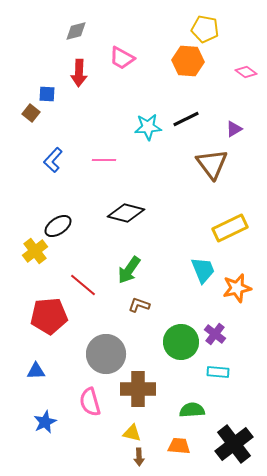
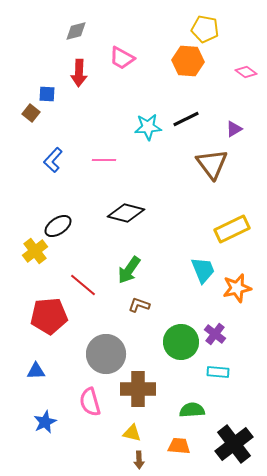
yellow rectangle: moved 2 px right, 1 px down
brown arrow: moved 3 px down
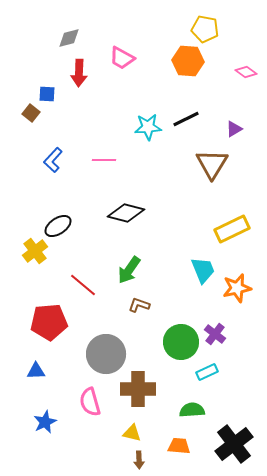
gray diamond: moved 7 px left, 7 px down
brown triangle: rotated 8 degrees clockwise
red pentagon: moved 6 px down
cyan rectangle: moved 11 px left; rotated 30 degrees counterclockwise
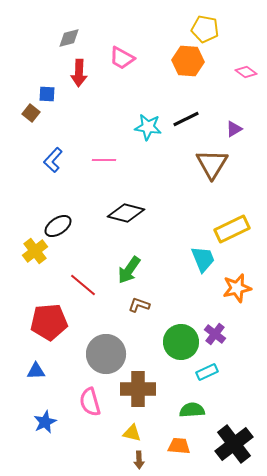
cyan star: rotated 12 degrees clockwise
cyan trapezoid: moved 11 px up
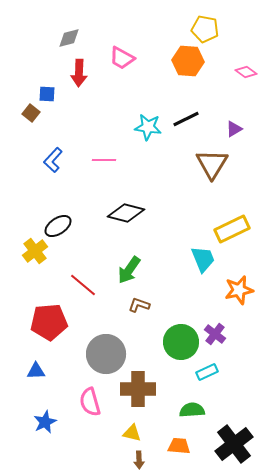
orange star: moved 2 px right, 2 px down
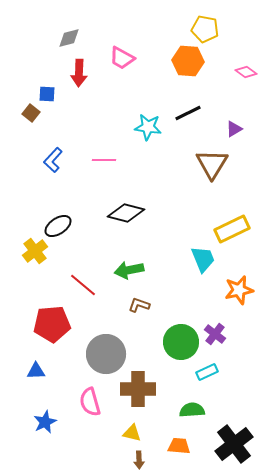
black line: moved 2 px right, 6 px up
green arrow: rotated 44 degrees clockwise
red pentagon: moved 3 px right, 2 px down
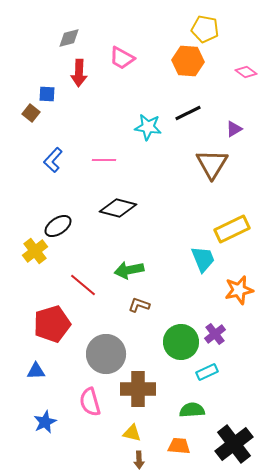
black diamond: moved 8 px left, 5 px up
red pentagon: rotated 12 degrees counterclockwise
purple cross: rotated 15 degrees clockwise
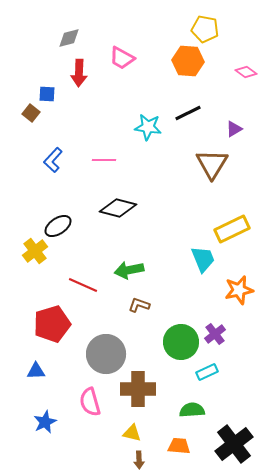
red line: rotated 16 degrees counterclockwise
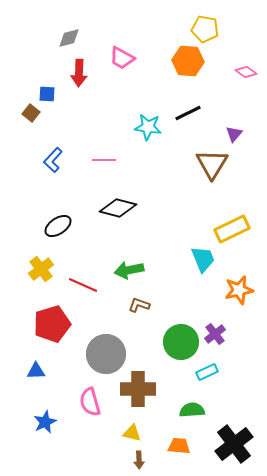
purple triangle: moved 5 px down; rotated 18 degrees counterclockwise
yellow cross: moved 6 px right, 18 px down
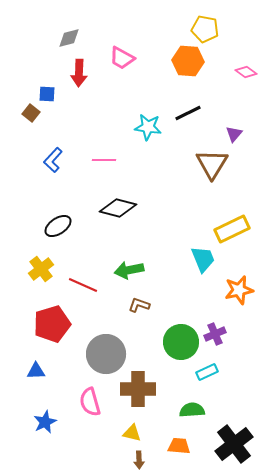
purple cross: rotated 15 degrees clockwise
